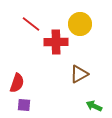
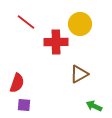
red line: moved 5 px left, 2 px up
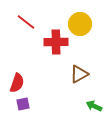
purple square: moved 1 px left, 1 px up; rotated 16 degrees counterclockwise
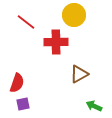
yellow circle: moved 6 px left, 9 px up
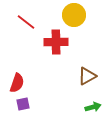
brown triangle: moved 8 px right, 2 px down
green arrow: moved 1 px left, 1 px down; rotated 140 degrees clockwise
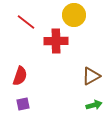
red cross: moved 1 px up
brown triangle: moved 4 px right
red semicircle: moved 3 px right, 7 px up
green arrow: moved 1 px right, 2 px up
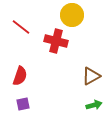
yellow circle: moved 2 px left
red line: moved 5 px left, 5 px down
red cross: rotated 15 degrees clockwise
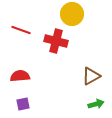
yellow circle: moved 1 px up
red line: moved 3 px down; rotated 18 degrees counterclockwise
red semicircle: rotated 114 degrees counterclockwise
green arrow: moved 2 px right, 1 px up
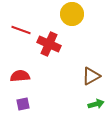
red cross: moved 7 px left, 3 px down; rotated 10 degrees clockwise
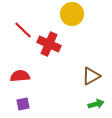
red line: moved 2 px right; rotated 24 degrees clockwise
